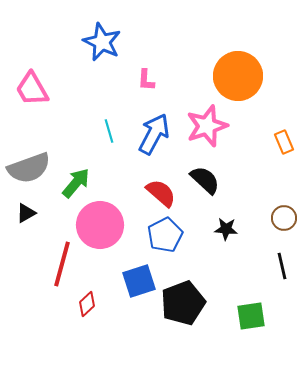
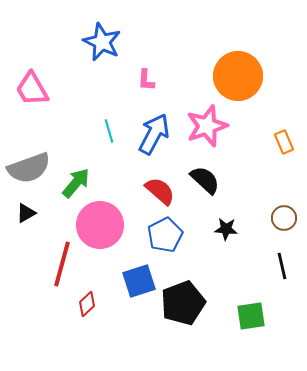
red semicircle: moved 1 px left, 2 px up
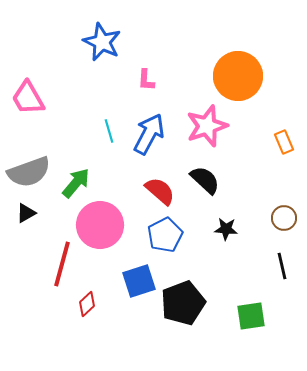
pink trapezoid: moved 4 px left, 9 px down
blue arrow: moved 5 px left
gray semicircle: moved 4 px down
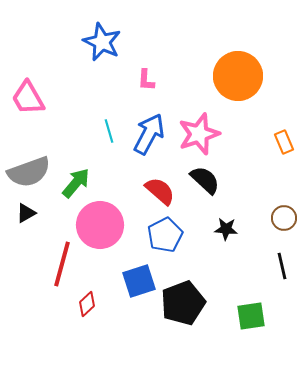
pink star: moved 8 px left, 8 px down
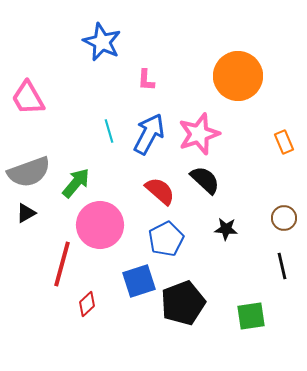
blue pentagon: moved 1 px right, 4 px down
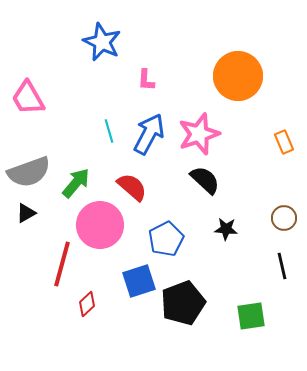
red semicircle: moved 28 px left, 4 px up
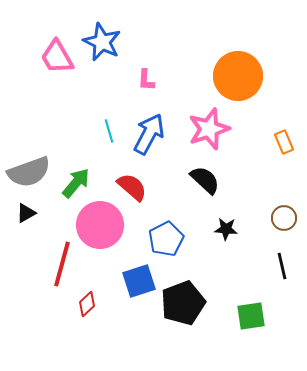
pink trapezoid: moved 29 px right, 41 px up
pink star: moved 10 px right, 5 px up
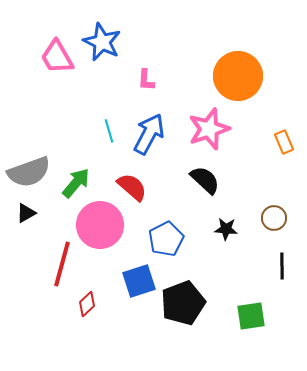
brown circle: moved 10 px left
black line: rotated 12 degrees clockwise
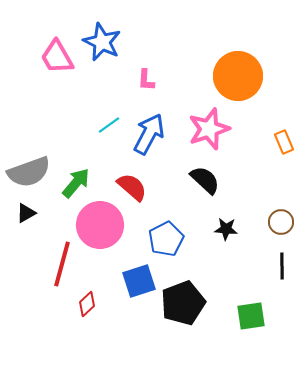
cyan line: moved 6 px up; rotated 70 degrees clockwise
brown circle: moved 7 px right, 4 px down
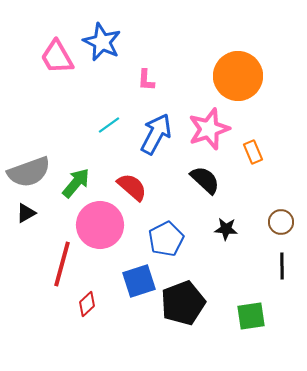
blue arrow: moved 7 px right
orange rectangle: moved 31 px left, 10 px down
